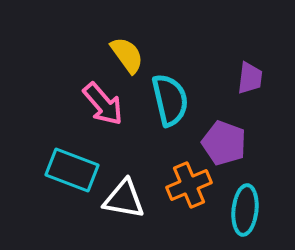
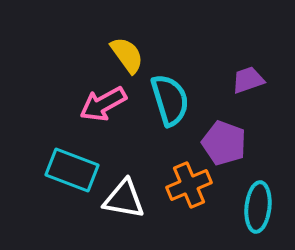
purple trapezoid: moved 2 px left, 2 px down; rotated 116 degrees counterclockwise
cyan semicircle: rotated 4 degrees counterclockwise
pink arrow: rotated 102 degrees clockwise
cyan ellipse: moved 13 px right, 3 px up
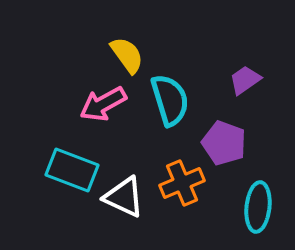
purple trapezoid: moved 3 px left; rotated 16 degrees counterclockwise
orange cross: moved 7 px left, 2 px up
white triangle: moved 2 px up; rotated 15 degrees clockwise
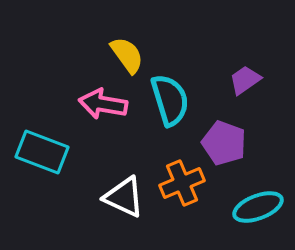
pink arrow: rotated 39 degrees clockwise
cyan rectangle: moved 30 px left, 18 px up
cyan ellipse: rotated 63 degrees clockwise
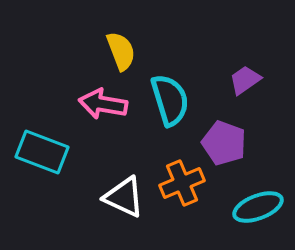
yellow semicircle: moved 6 px left, 4 px up; rotated 15 degrees clockwise
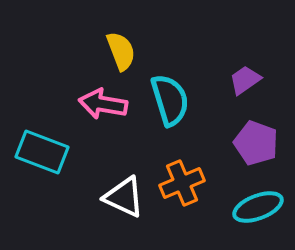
purple pentagon: moved 32 px right
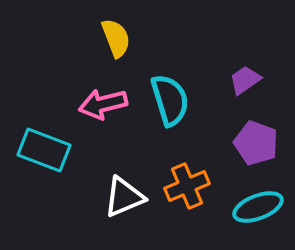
yellow semicircle: moved 5 px left, 13 px up
pink arrow: rotated 24 degrees counterclockwise
cyan rectangle: moved 2 px right, 2 px up
orange cross: moved 5 px right, 3 px down
white triangle: rotated 48 degrees counterclockwise
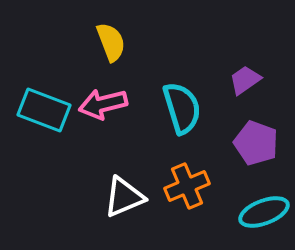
yellow semicircle: moved 5 px left, 4 px down
cyan semicircle: moved 12 px right, 8 px down
cyan rectangle: moved 40 px up
cyan ellipse: moved 6 px right, 5 px down
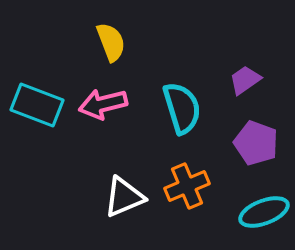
cyan rectangle: moved 7 px left, 5 px up
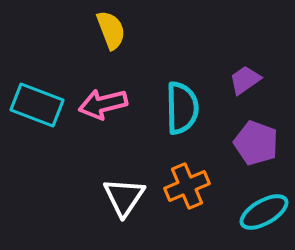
yellow semicircle: moved 12 px up
cyan semicircle: rotated 16 degrees clockwise
white triangle: rotated 33 degrees counterclockwise
cyan ellipse: rotated 9 degrees counterclockwise
